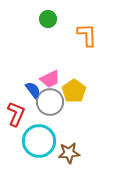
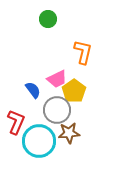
orange L-shape: moved 4 px left, 17 px down; rotated 15 degrees clockwise
pink trapezoid: moved 7 px right
gray circle: moved 7 px right, 8 px down
red L-shape: moved 8 px down
brown star: moved 20 px up
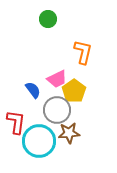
red L-shape: rotated 15 degrees counterclockwise
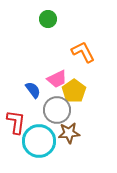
orange L-shape: rotated 40 degrees counterclockwise
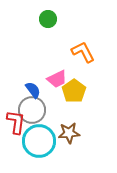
gray circle: moved 25 px left
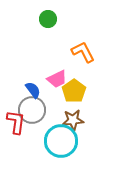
brown star: moved 4 px right, 13 px up
cyan circle: moved 22 px right
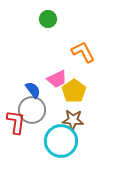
brown star: rotated 10 degrees clockwise
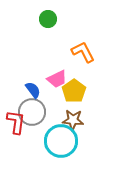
gray circle: moved 2 px down
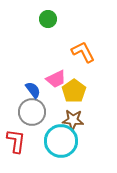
pink trapezoid: moved 1 px left
red L-shape: moved 19 px down
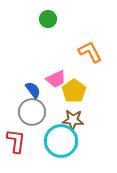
orange L-shape: moved 7 px right
